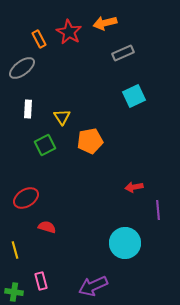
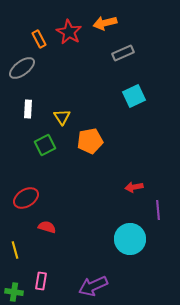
cyan circle: moved 5 px right, 4 px up
pink rectangle: rotated 24 degrees clockwise
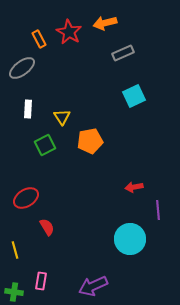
red semicircle: rotated 42 degrees clockwise
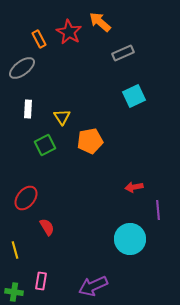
orange arrow: moved 5 px left, 1 px up; rotated 55 degrees clockwise
red ellipse: rotated 20 degrees counterclockwise
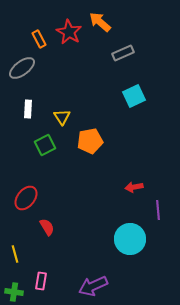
yellow line: moved 4 px down
